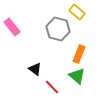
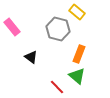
black triangle: moved 4 px left, 12 px up
red line: moved 5 px right
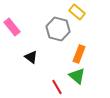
red line: rotated 14 degrees clockwise
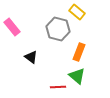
orange rectangle: moved 2 px up
red line: moved 1 px right; rotated 63 degrees counterclockwise
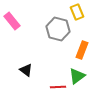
yellow rectangle: rotated 28 degrees clockwise
pink rectangle: moved 6 px up
orange rectangle: moved 3 px right, 2 px up
black triangle: moved 5 px left, 13 px down
green triangle: rotated 42 degrees clockwise
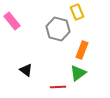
green triangle: moved 1 px right, 3 px up
